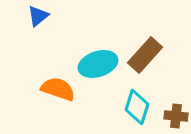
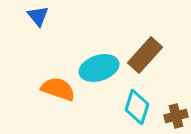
blue triangle: rotated 30 degrees counterclockwise
cyan ellipse: moved 1 px right, 4 px down
brown cross: rotated 20 degrees counterclockwise
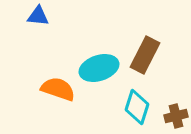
blue triangle: rotated 45 degrees counterclockwise
brown rectangle: rotated 15 degrees counterclockwise
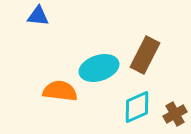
orange semicircle: moved 2 px right, 2 px down; rotated 12 degrees counterclockwise
cyan diamond: rotated 48 degrees clockwise
brown cross: moved 1 px left, 2 px up; rotated 15 degrees counterclockwise
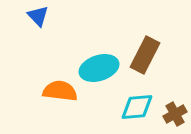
blue triangle: rotated 40 degrees clockwise
cyan diamond: rotated 20 degrees clockwise
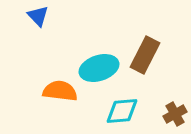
cyan diamond: moved 15 px left, 4 px down
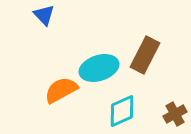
blue triangle: moved 6 px right, 1 px up
orange semicircle: moved 1 px right, 1 px up; rotated 36 degrees counterclockwise
cyan diamond: rotated 20 degrees counterclockwise
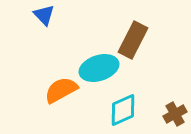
brown rectangle: moved 12 px left, 15 px up
cyan diamond: moved 1 px right, 1 px up
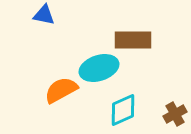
blue triangle: rotated 35 degrees counterclockwise
brown rectangle: rotated 63 degrees clockwise
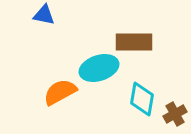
brown rectangle: moved 1 px right, 2 px down
orange semicircle: moved 1 px left, 2 px down
cyan diamond: moved 19 px right, 11 px up; rotated 56 degrees counterclockwise
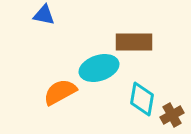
brown cross: moved 3 px left, 1 px down
